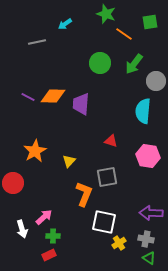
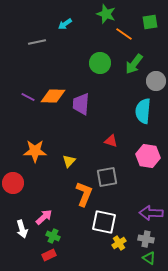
orange star: rotated 30 degrees clockwise
green cross: rotated 24 degrees clockwise
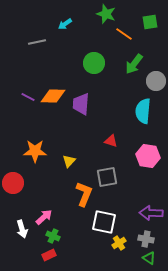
green circle: moved 6 px left
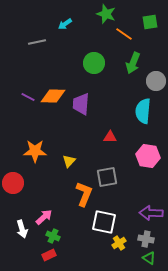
green arrow: moved 1 px left, 1 px up; rotated 15 degrees counterclockwise
red triangle: moved 1 px left, 4 px up; rotated 16 degrees counterclockwise
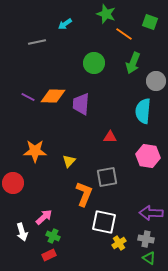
green square: rotated 28 degrees clockwise
white arrow: moved 3 px down
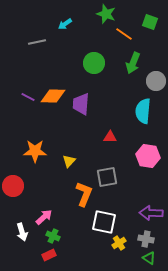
red circle: moved 3 px down
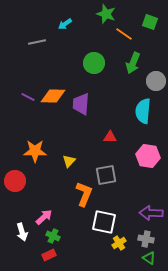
gray square: moved 1 px left, 2 px up
red circle: moved 2 px right, 5 px up
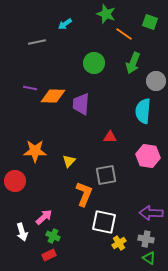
purple line: moved 2 px right, 9 px up; rotated 16 degrees counterclockwise
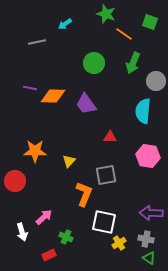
purple trapezoid: moved 5 px right; rotated 40 degrees counterclockwise
green cross: moved 13 px right, 1 px down
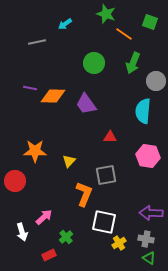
green cross: rotated 24 degrees clockwise
